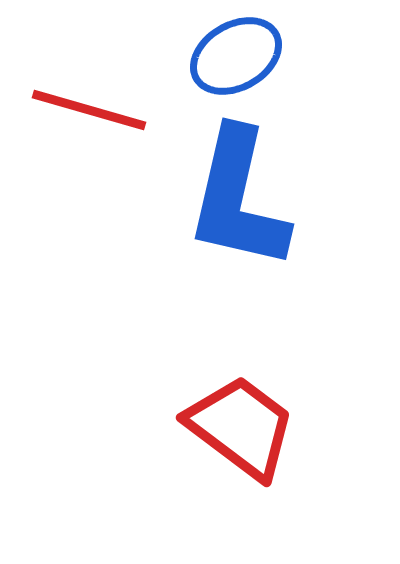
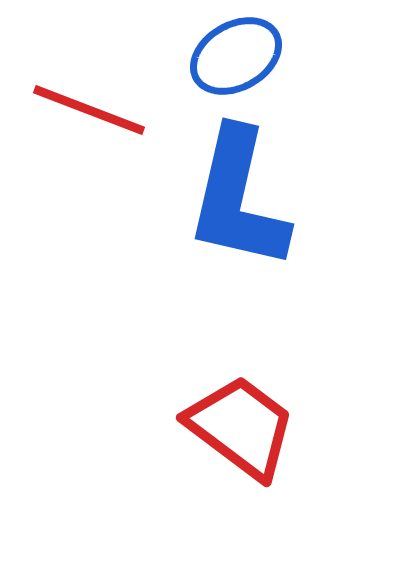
red line: rotated 5 degrees clockwise
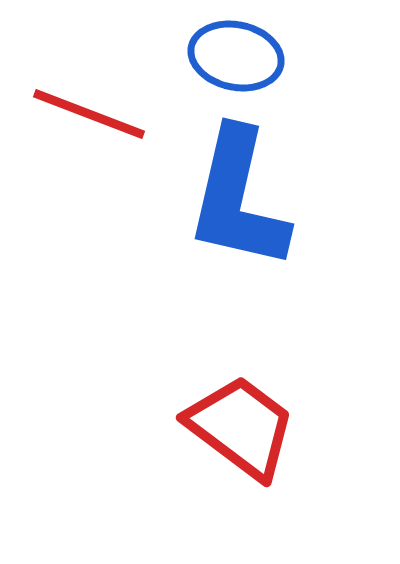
blue ellipse: rotated 42 degrees clockwise
red line: moved 4 px down
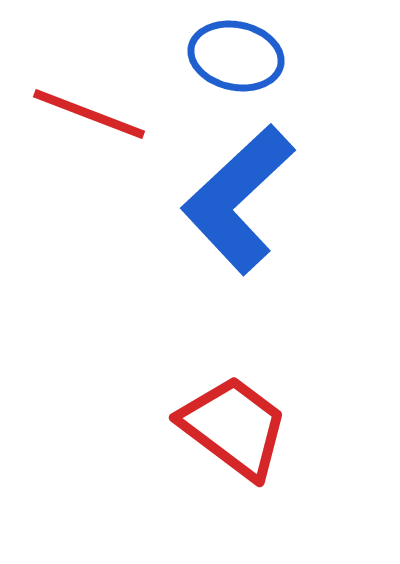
blue L-shape: rotated 34 degrees clockwise
red trapezoid: moved 7 px left
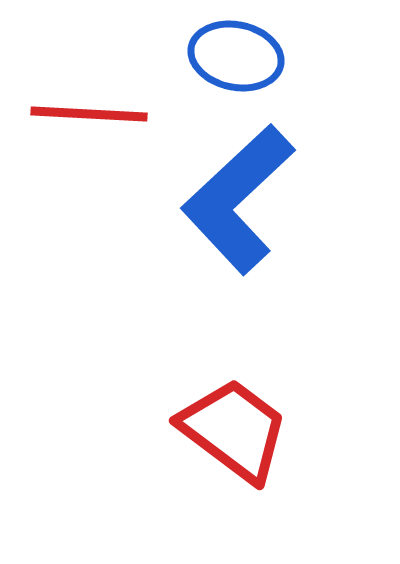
red line: rotated 18 degrees counterclockwise
red trapezoid: moved 3 px down
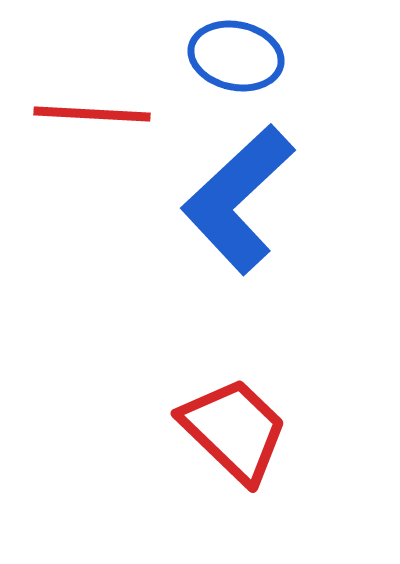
red line: moved 3 px right
red trapezoid: rotated 7 degrees clockwise
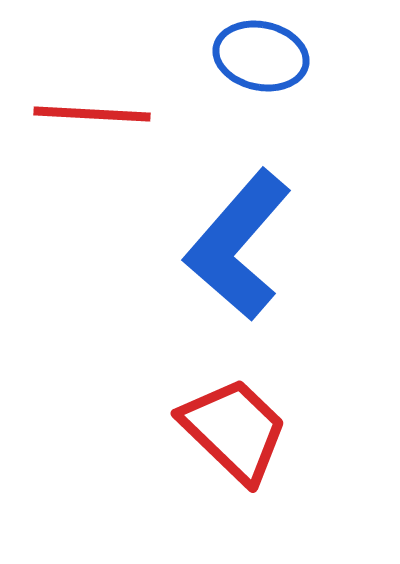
blue ellipse: moved 25 px right
blue L-shape: moved 46 px down; rotated 6 degrees counterclockwise
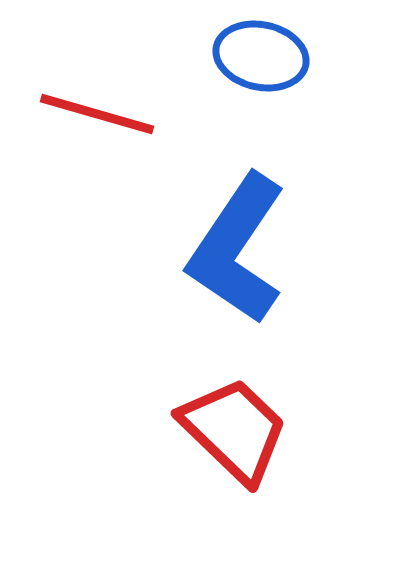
red line: moved 5 px right; rotated 13 degrees clockwise
blue L-shape: moved 1 px left, 4 px down; rotated 7 degrees counterclockwise
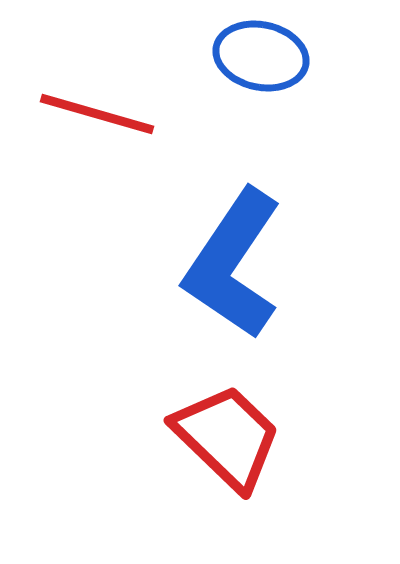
blue L-shape: moved 4 px left, 15 px down
red trapezoid: moved 7 px left, 7 px down
